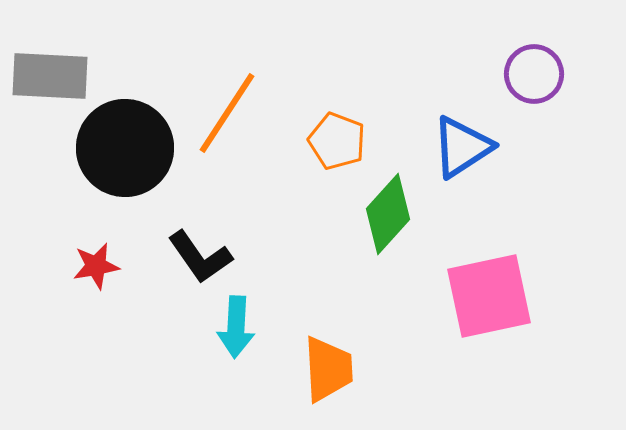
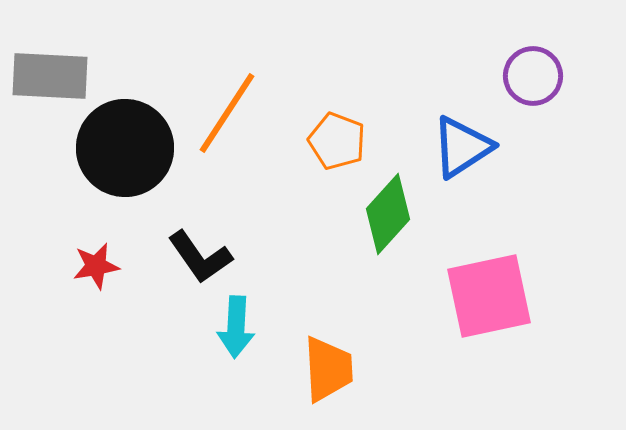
purple circle: moved 1 px left, 2 px down
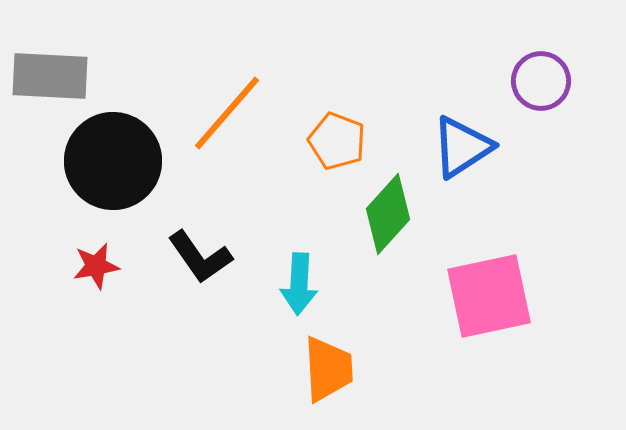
purple circle: moved 8 px right, 5 px down
orange line: rotated 8 degrees clockwise
black circle: moved 12 px left, 13 px down
cyan arrow: moved 63 px right, 43 px up
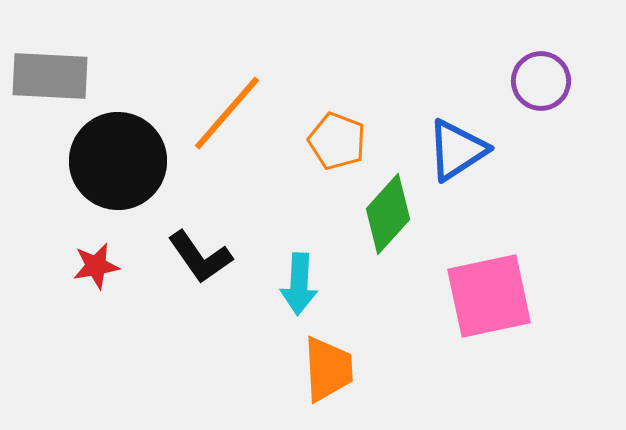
blue triangle: moved 5 px left, 3 px down
black circle: moved 5 px right
